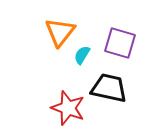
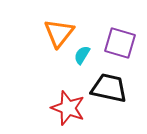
orange triangle: moved 1 px left, 1 px down
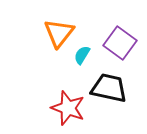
purple square: rotated 20 degrees clockwise
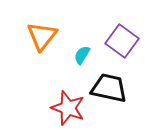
orange triangle: moved 17 px left, 3 px down
purple square: moved 2 px right, 2 px up
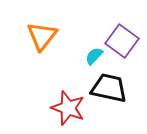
cyan semicircle: moved 12 px right, 1 px down; rotated 12 degrees clockwise
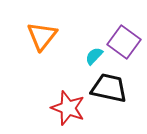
purple square: moved 2 px right, 1 px down
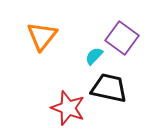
purple square: moved 2 px left, 4 px up
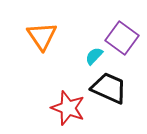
orange triangle: rotated 12 degrees counterclockwise
black trapezoid: rotated 12 degrees clockwise
